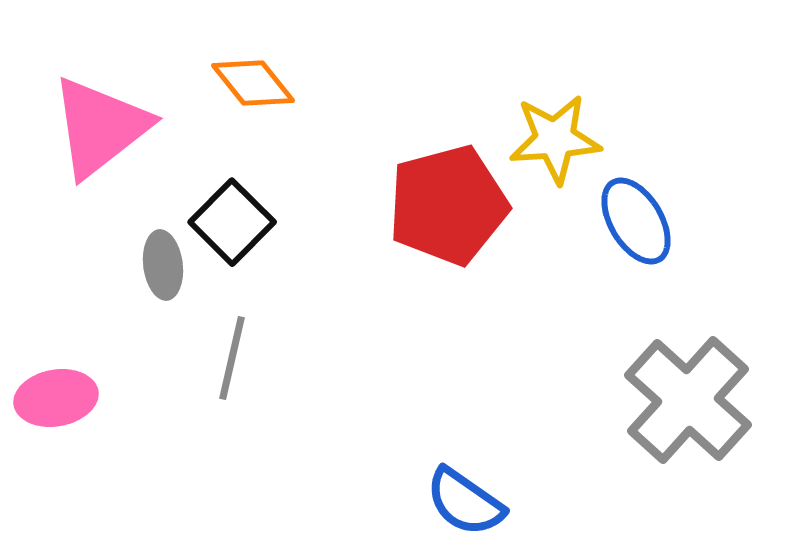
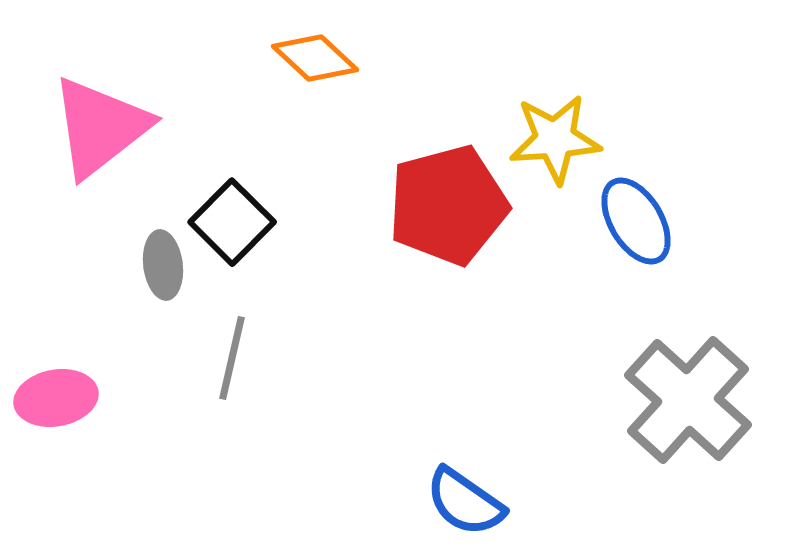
orange diamond: moved 62 px right, 25 px up; rotated 8 degrees counterclockwise
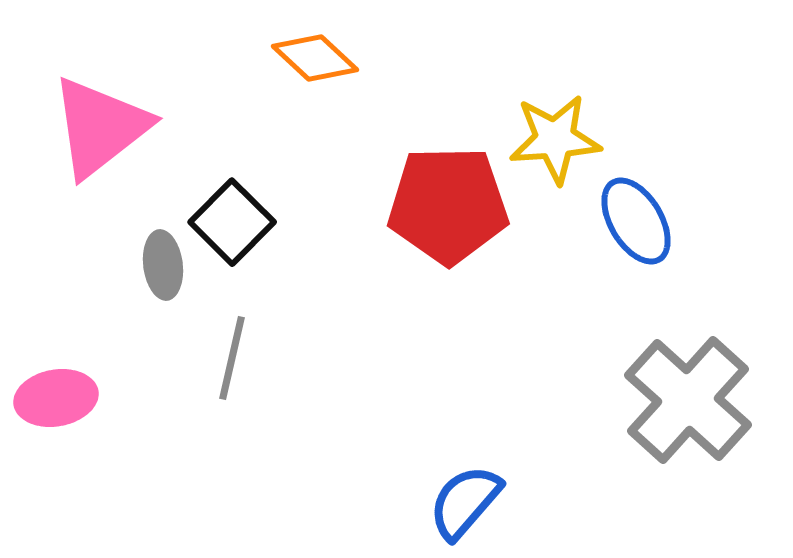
red pentagon: rotated 14 degrees clockwise
blue semicircle: rotated 96 degrees clockwise
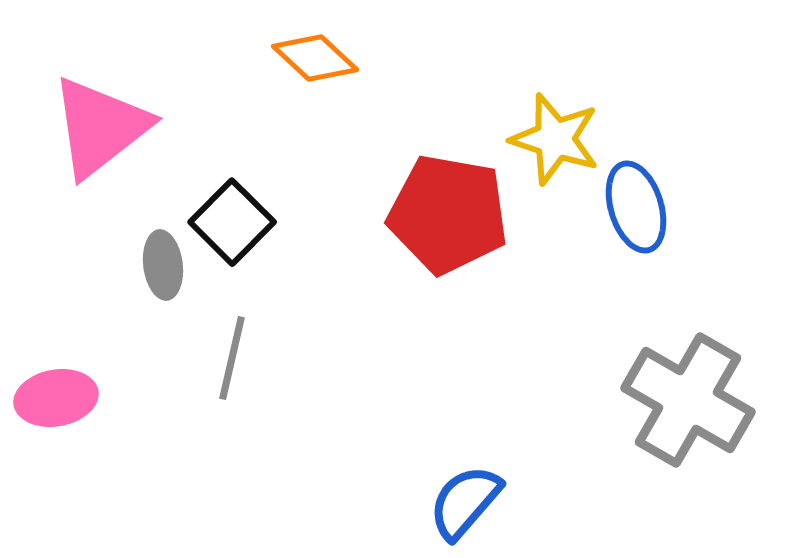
yellow star: rotated 22 degrees clockwise
red pentagon: moved 9 px down; rotated 11 degrees clockwise
blue ellipse: moved 14 px up; rotated 14 degrees clockwise
gray cross: rotated 12 degrees counterclockwise
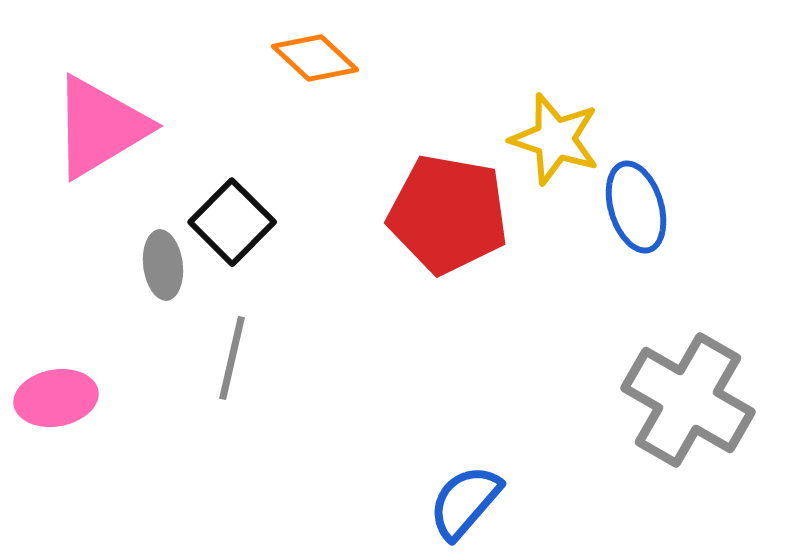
pink triangle: rotated 7 degrees clockwise
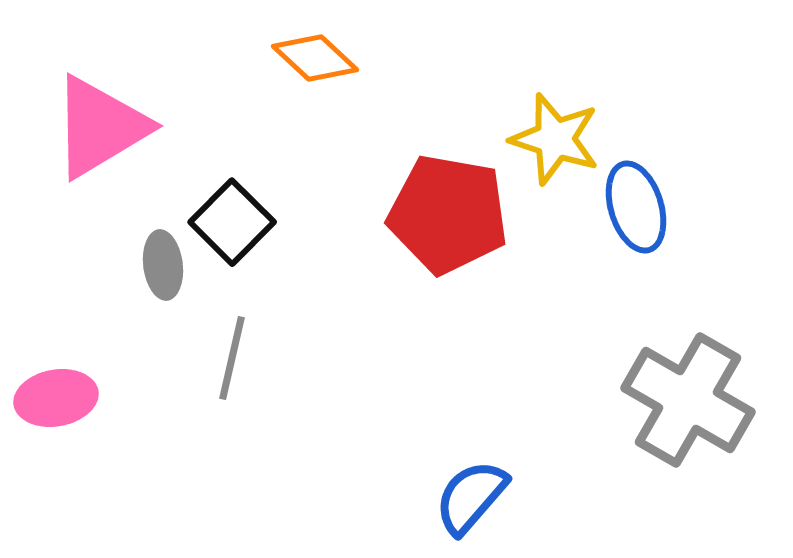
blue semicircle: moved 6 px right, 5 px up
